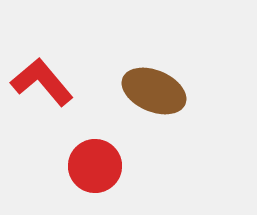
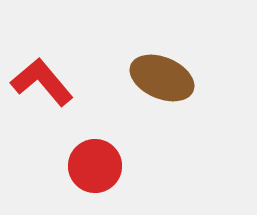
brown ellipse: moved 8 px right, 13 px up
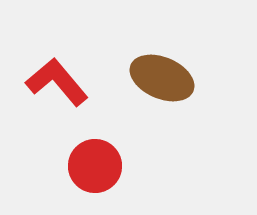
red L-shape: moved 15 px right
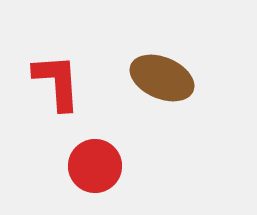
red L-shape: rotated 36 degrees clockwise
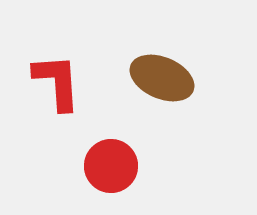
red circle: moved 16 px right
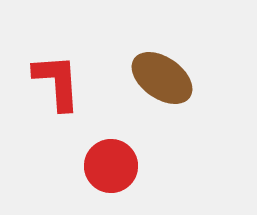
brown ellipse: rotated 12 degrees clockwise
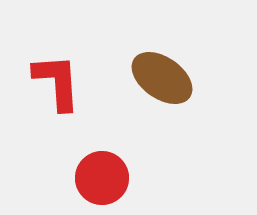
red circle: moved 9 px left, 12 px down
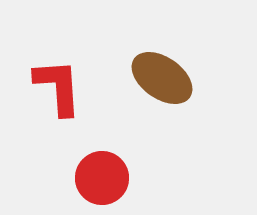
red L-shape: moved 1 px right, 5 px down
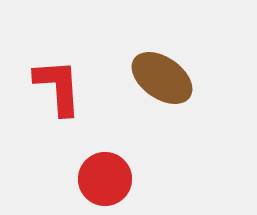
red circle: moved 3 px right, 1 px down
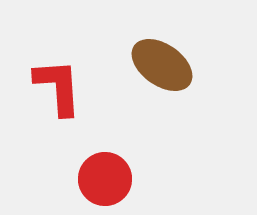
brown ellipse: moved 13 px up
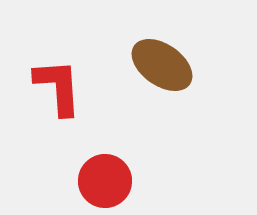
red circle: moved 2 px down
